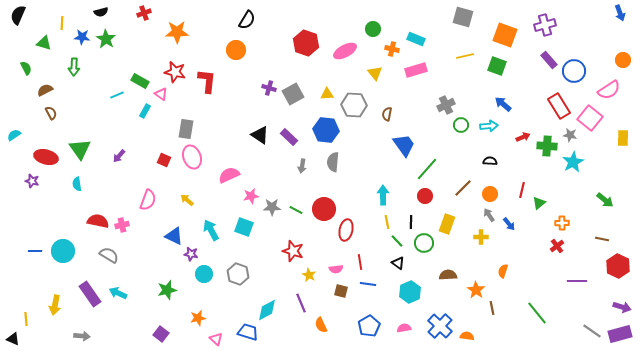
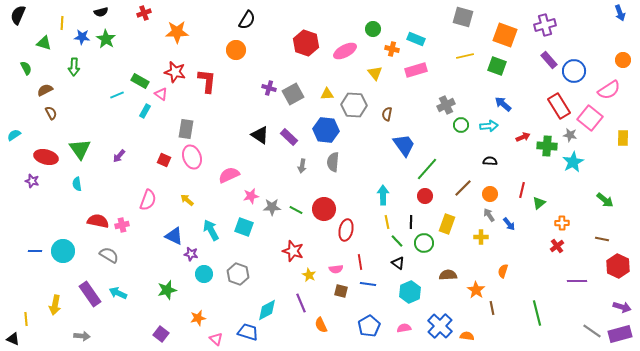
green line at (537, 313): rotated 25 degrees clockwise
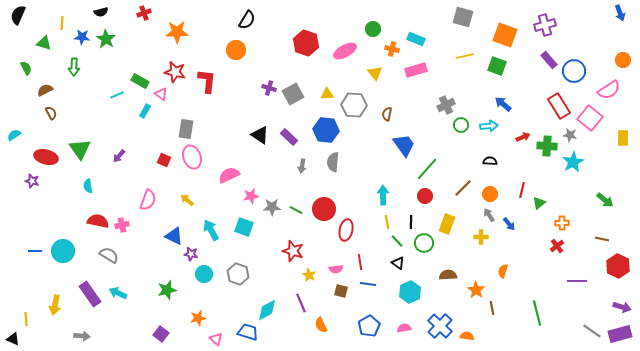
cyan semicircle at (77, 184): moved 11 px right, 2 px down
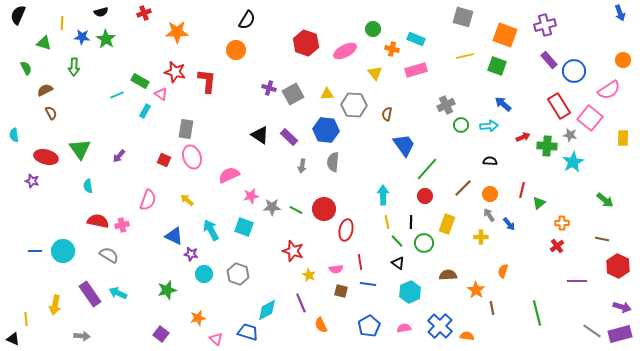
cyan semicircle at (14, 135): rotated 64 degrees counterclockwise
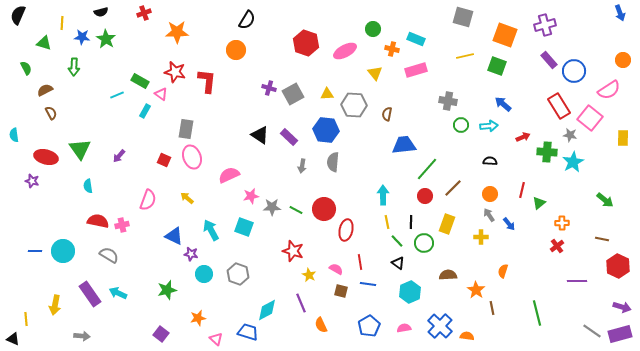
gray cross at (446, 105): moved 2 px right, 4 px up; rotated 36 degrees clockwise
blue trapezoid at (404, 145): rotated 60 degrees counterclockwise
green cross at (547, 146): moved 6 px down
brown line at (463, 188): moved 10 px left
yellow arrow at (187, 200): moved 2 px up
pink semicircle at (336, 269): rotated 144 degrees counterclockwise
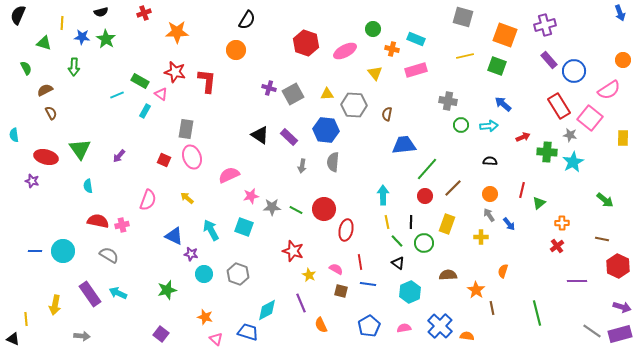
orange star at (198, 318): moved 7 px right, 1 px up; rotated 28 degrees clockwise
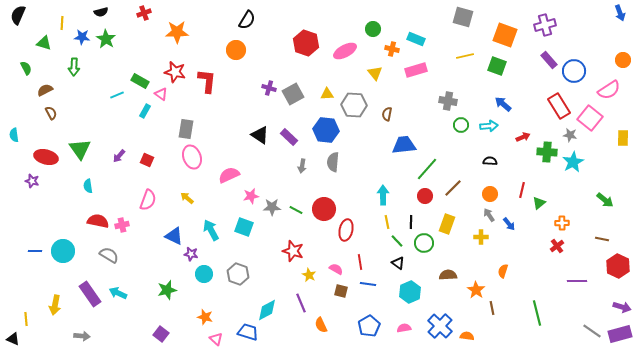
red square at (164, 160): moved 17 px left
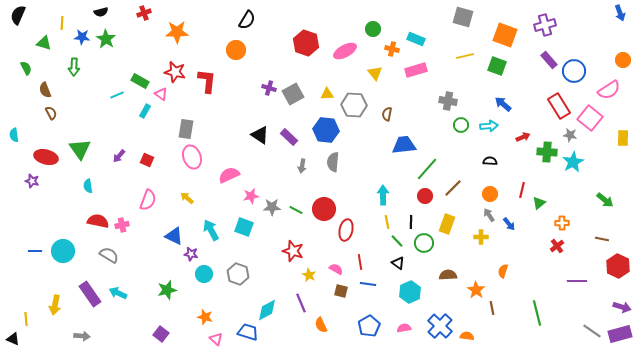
brown semicircle at (45, 90): rotated 84 degrees counterclockwise
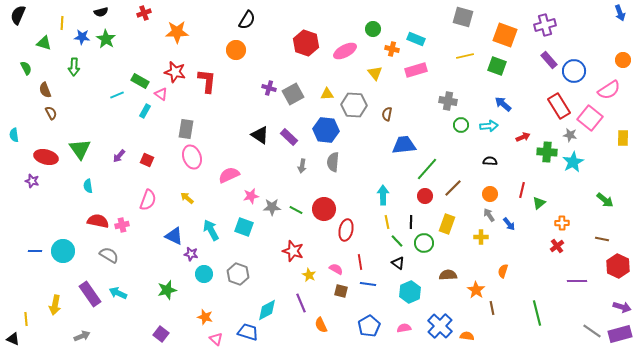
gray arrow at (82, 336): rotated 28 degrees counterclockwise
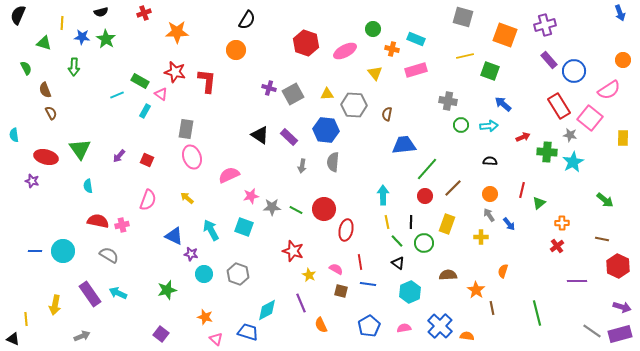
green square at (497, 66): moved 7 px left, 5 px down
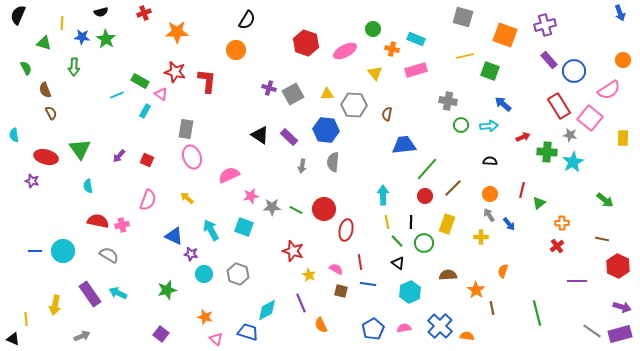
blue pentagon at (369, 326): moved 4 px right, 3 px down
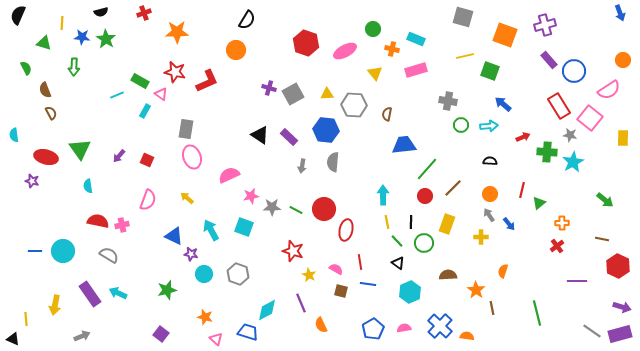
red L-shape at (207, 81): rotated 60 degrees clockwise
